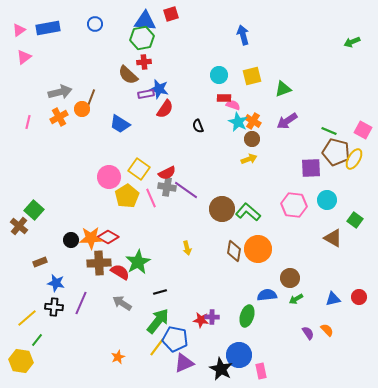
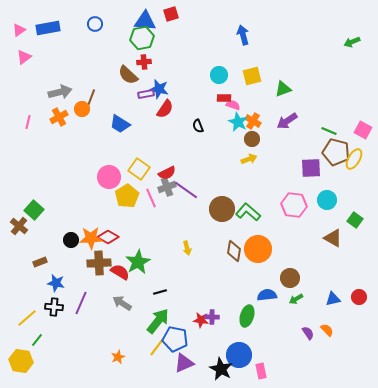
gray cross at (167, 187): rotated 30 degrees counterclockwise
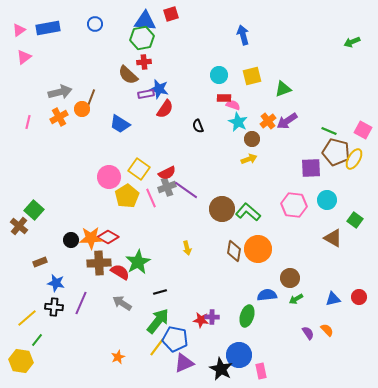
orange cross at (253, 121): moved 15 px right; rotated 21 degrees clockwise
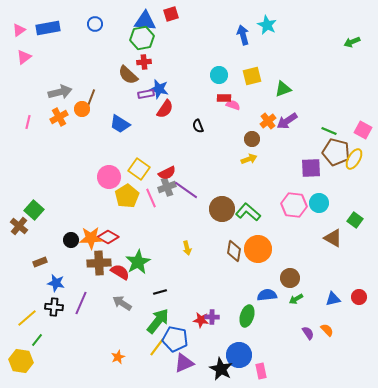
cyan star at (238, 122): moved 29 px right, 97 px up
cyan circle at (327, 200): moved 8 px left, 3 px down
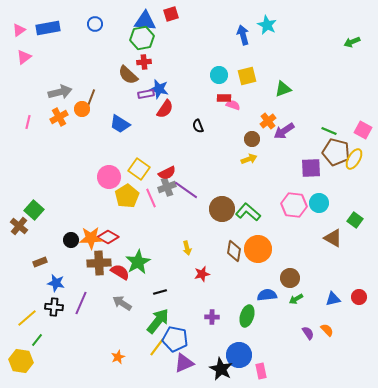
yellow square at (252, 76): moved 5 px left
purple arrow at (287, 121): moved 3 px left, 10 px down
red star at (201, 320): moved 1 px right, 46 px up; rotated 21 degrees counterclockwise
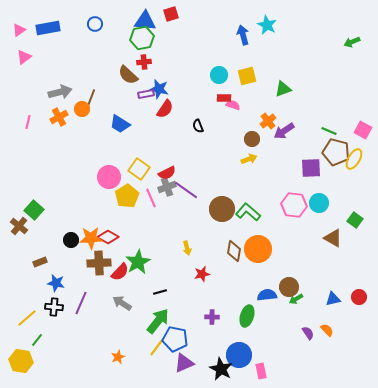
red semicircle at (120, 272): rotated 102 degrees clockwise
brown circle at (290, 278): moved 1 px left, 9 px down
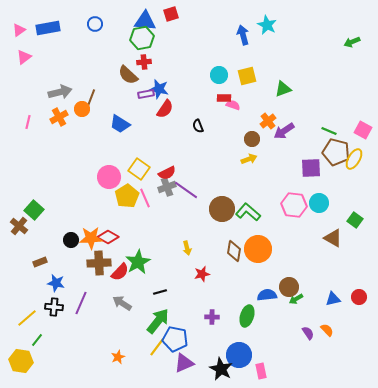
pink line at (151, 198): moved 6 px left
